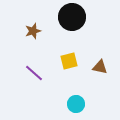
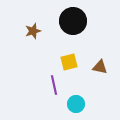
black circle: moved 1 px right, 4 px down
yellow square: moved 1 px down
purple line: moved 20 px right, 12 px down; rotated 36 degrees clockwise
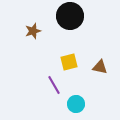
black circle: moved 3 px left, 5 px up
purple line: rotated 18 degrees counterclockwise
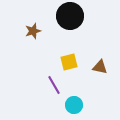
cyan circle: moved 2 px left, 1 px down
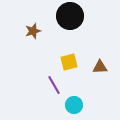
brown triangle: rotated 14 degrees counterclockwise
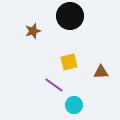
brown triangle: moved 1 px right, 5 px down
purple line: rotated 24 degrees counterclockwise
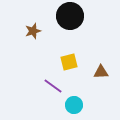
purple line: moved 1 px left, 1 px down
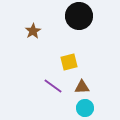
black circle: moved 9 px right
brown star: rotated 14 degrees counterclockwise
brown triangle: moved 19 px left, 15 px down
cyan circle: moved 11 px right, 3 px down
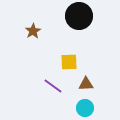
yellow square: rotated 12 degrees clockwise
brown triangle: moved 4 px right, 3 px up
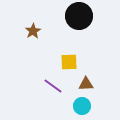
cyan circle: moved 3 px left, 2 px up
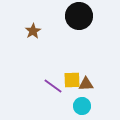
yellow square: moved 3 px right, 18 px down
